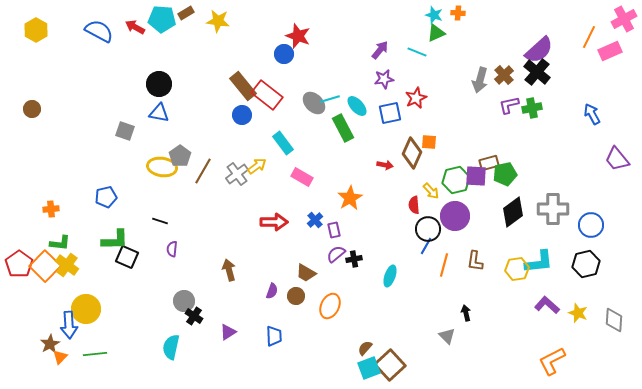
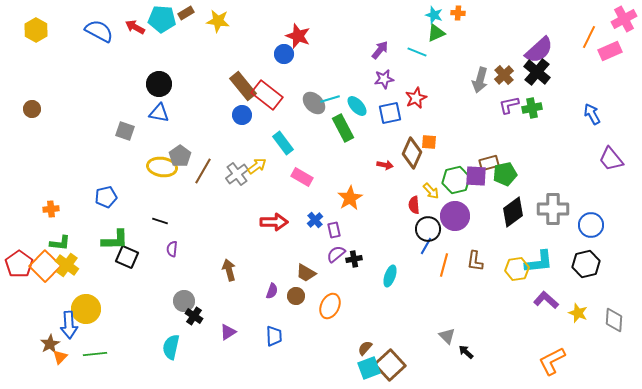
purple trapezoid at (617, 159): moved 6 px left
purple L-shape at (547, 305): moved 1 px left, 5 px up
black arrow at (466, 313): moved 39 px down; rotated 35 degrees counterclockwise
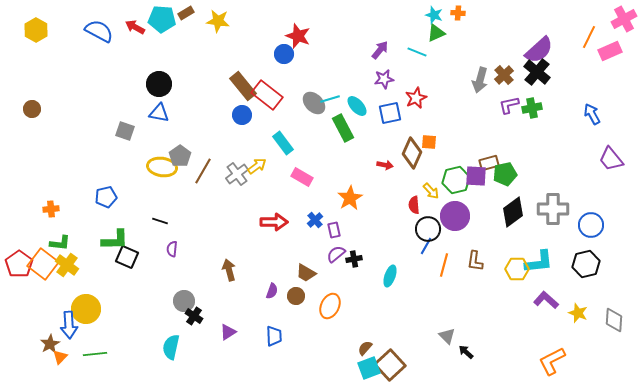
orange square at (45, 266): moved 2 px left, 2 px up; rotated 8 degrees counterclockwise
yellow hexagon at (517, 269): rotated 10 degrees clockwise
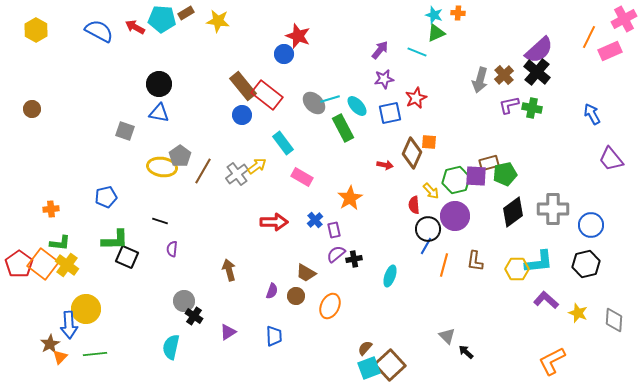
green cross at (532, 108): rotated 24 degrees clockwise
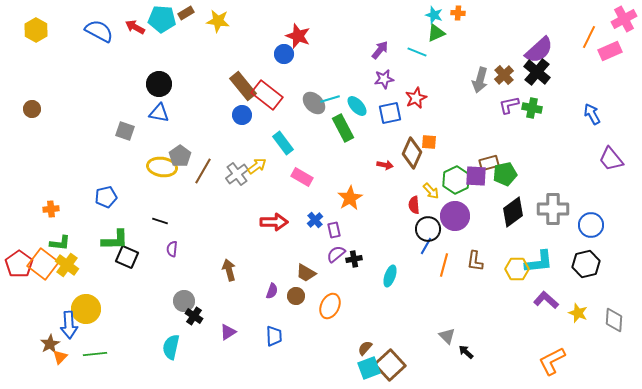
green hexagon at (456, 180): rotated 12 degrees counterclockwise
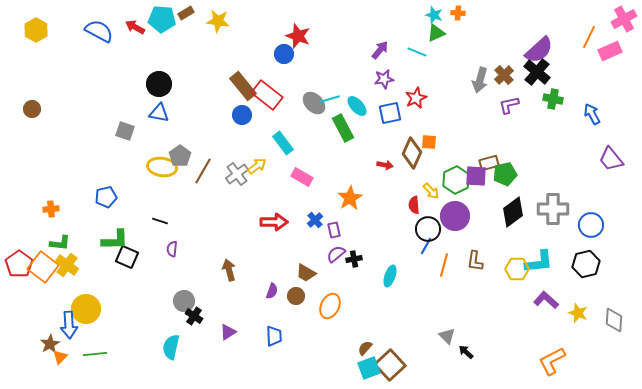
green cross at (532, 108): moved 21 px right, 9 px up
orange square at (43, 264): moved 3 px down
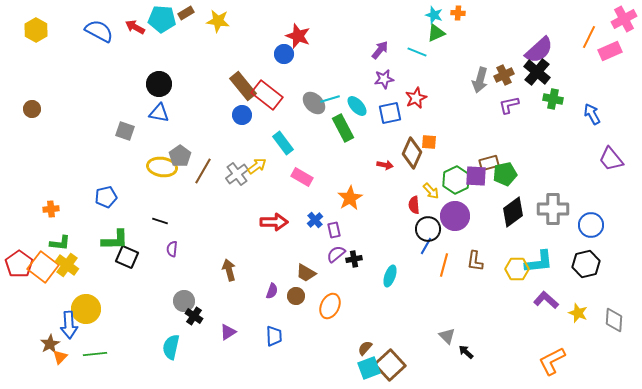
brown cross at (504, 75): rotated 18 degrees clockwise
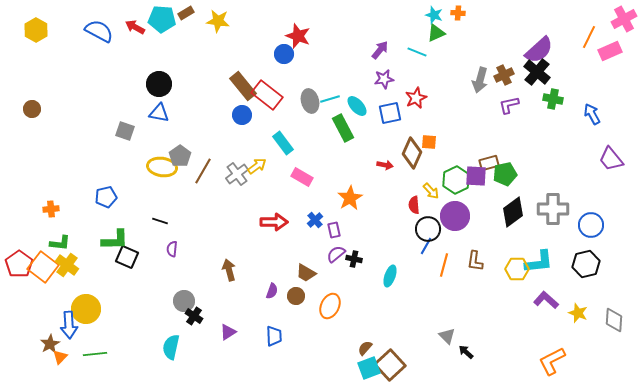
gray ellipse at (314, 103): moved 4 px left, 2 px up; rotated 30 degrees clockwise
black cross at (354, 259): rotated 21 degrees clockwise
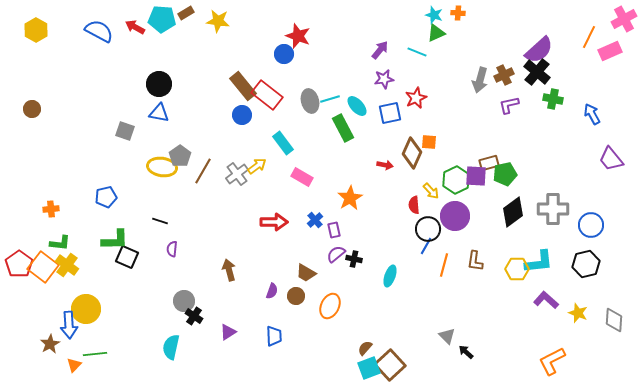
orange triangle at (60, 357): moved 14 px right, 8 px down
